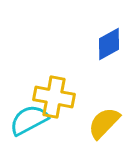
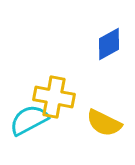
yellow semicircle: rotated 108 degrees counterclockwise
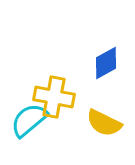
blue diamond: moved 3 px left, 19 px down
cyan semicircle: rotated 12 degrees counterclockwise
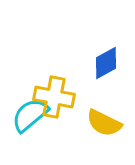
cyan semicircle: moved 1 px right, 5 px up
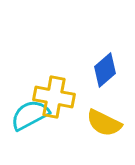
blue diamond: moved 1 px left, 7 px down; rotated 12 degrees counterclockwise
cyan semicircle: rotated 12 degrees clockwise
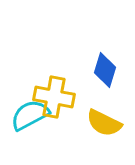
blue diamond: rotated 32 degrees counterclockwise
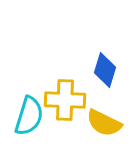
yellow cross: moved 11 px right, 3 px down; rotated 9 degrees counterclockwise
cyan semicircle: moved 1 px left, 1 px down; rotated 135 degrees clockwise
